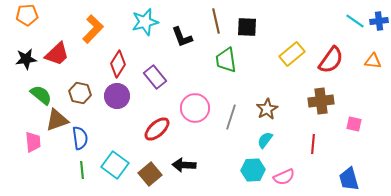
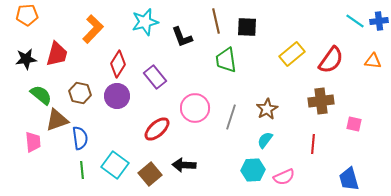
red trapezoid: rotated 32 degrees counterclockwise
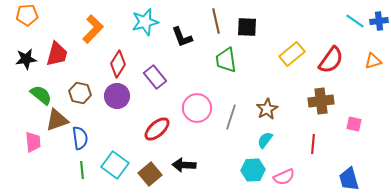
orange triangle: rotated 24 degrees counterclockwise
pink circle: moved 2 px right
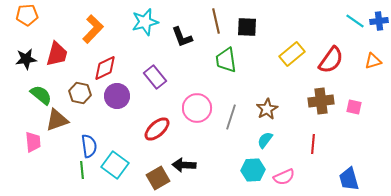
red diamond: moved 13 px left, 4 px down; rotated 32 degrees clockwise
pink square: moved 17 px up
blue semicircle: moved 9 px right, 8 px down
brown square: moved 8 px right, 4 px down; rotated 10 degrees clockwise
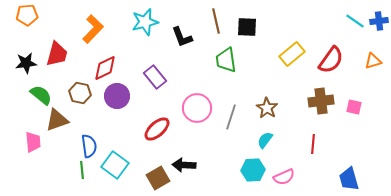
black star: moved 4 px down
brown star: moved 1 px up; rotated 10 degrees counterclockwise
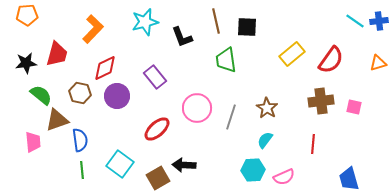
orange triangle: moved 5 px right, 2 px down
blue semicircle: moved 9 px left, 6 px up
cyan square: moved 5 px right, 1 px up
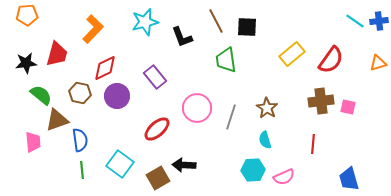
brown line: rotated 15 degrees counterclockwise
pink square: moved 6 px left
cyan semicircle: rotated 54 degrees counterclockwise
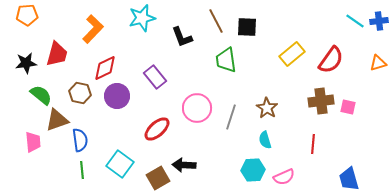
cyan star: moved 3 px left, 4 px up
